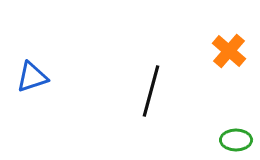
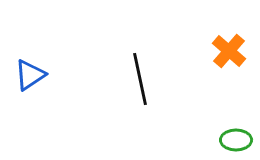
blue triangle: moved 2 px left, 2 px up; rotated 16 degrees counterclockwise
black line: moved 11 px left, 12 px up; rotated 27 degrees counterclockwise
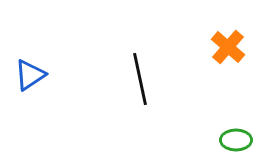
orange cross: moved 1 px left, 4 px up
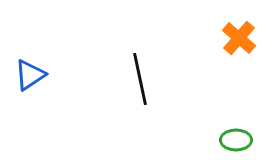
orange cross: moved 11 px right, 9 px up
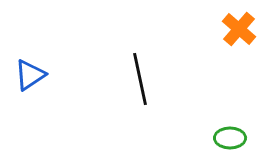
orange cross: moved 9 px up
green ellipse: moved 6 px left, 2 px up
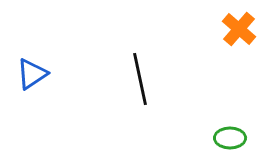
blue triangle: moved 2 px right, 1 px up
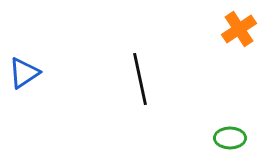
orange cross: rotated 16 degrees clockwise
blue triangle: moved 8 px left, 1 px up
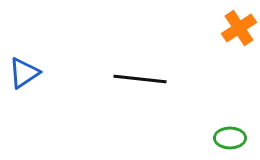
orange cross: moved 1 px up
black line: rotated 72 degrees counterclockwise
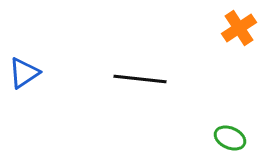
green ellipse: rotated 24 degrees clockwise
